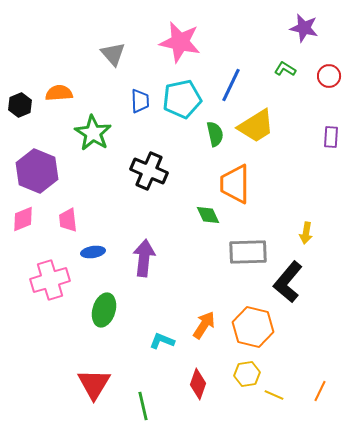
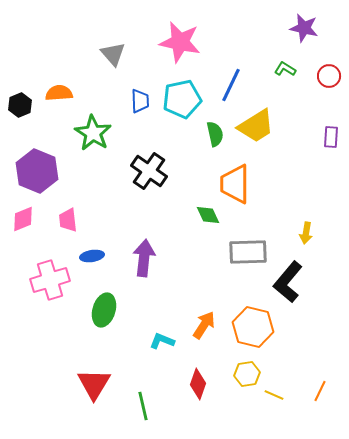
black cross: rotated 12 degrees clockwise
blue ellipse: moved 1 px left, 4 px down
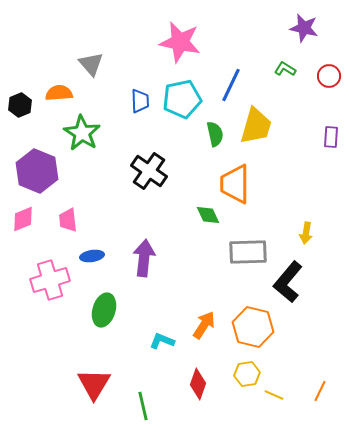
gray triangle: moved 22 px left, 10 px down
yellow trapezoid: rotated 42 degrees counterclockwise
green star: moved 11 px left
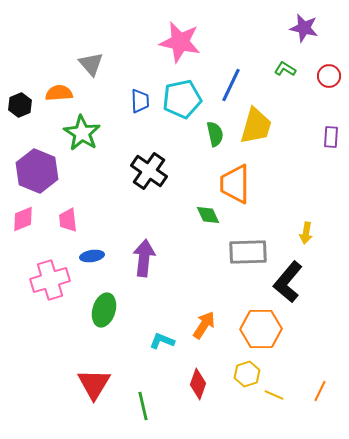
orange hexagon: moved 8 px right, 2 px down; rotated 15 degrees counterclockwise
yellow hexagon: rotated 10 degrees counterclockwise
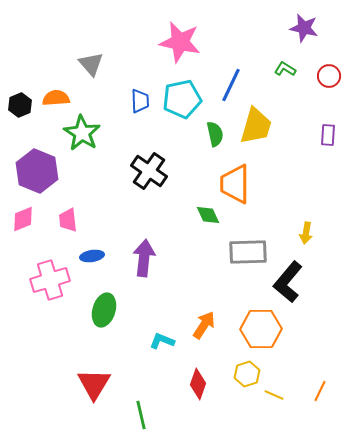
orange semicircle: moved 3 px left, 5 px down
purple rectangle: moved 3 px left, 2 px up
green line: moved 2 px left, 9 px down
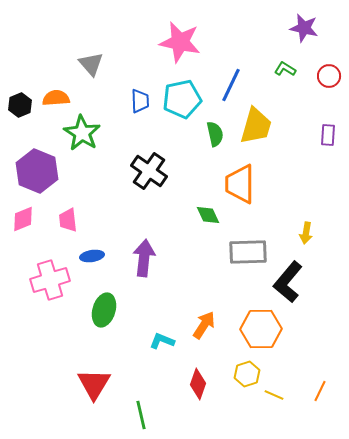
orange trapezoid: moved 5 px right
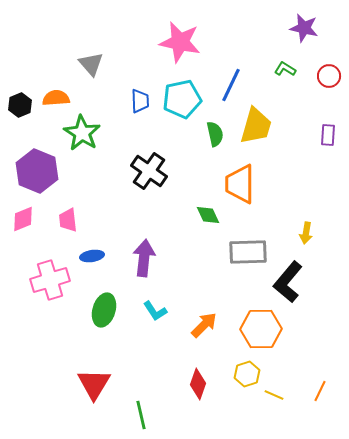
orange arrow: rotated 12 degrees clockwise
cyan L-shape: moved 7 px left, 30 px up; rotated 145 degrees counterclockwise
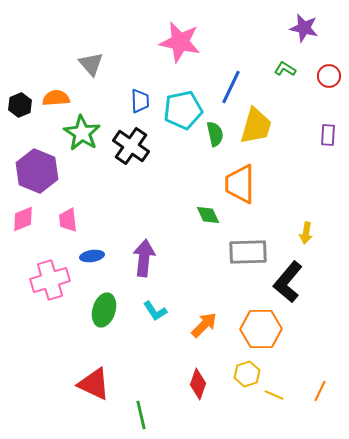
blue line: moved 2 px down
cyan pentagon: moved 1 px right, 11 px down
black cross: moved 18 px left, 25 px up
red triangle: rotated 36 degrees counterclockwise
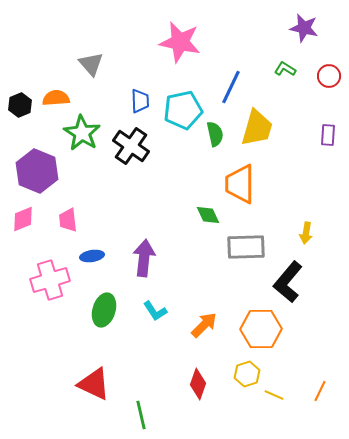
yellow trapezoid: moved 1 px right, 2 px down
gray rectangle: moved 2 px left, 5 px up
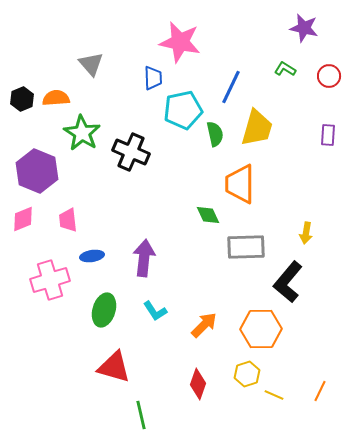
blue trapezoid: moved 13 px right, 23 px up
black hexagon: moved 2 px right, 6 px up
black cross: moved 6 px down; rotated 12 degrees counterclockwise
red triangle: moved 20 px right, 17 px up; rotated 9 degrees counterclockwise
